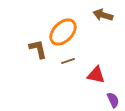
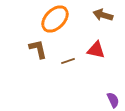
orange ellipse: moved 8 px left, 13 px up
red triangle: moved 25 px up
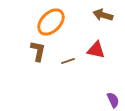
orange ellipse: moved 4 px left, 3 px down
brown L-shape: moved 2 px down; rotated 25 degrees clockwise
